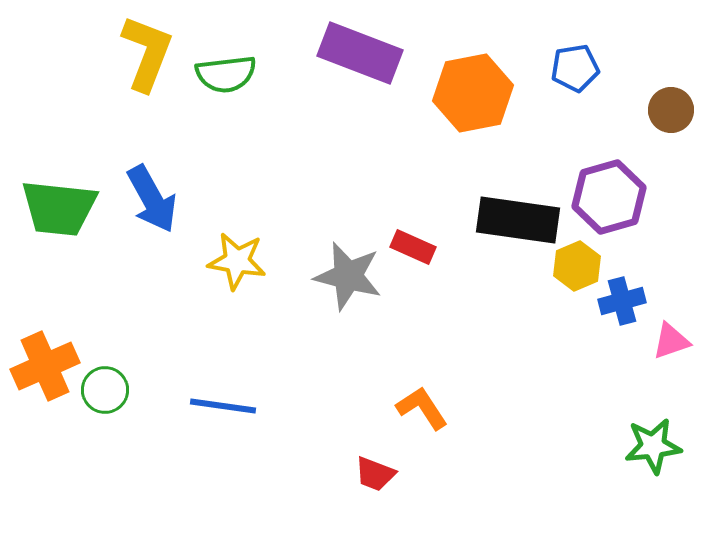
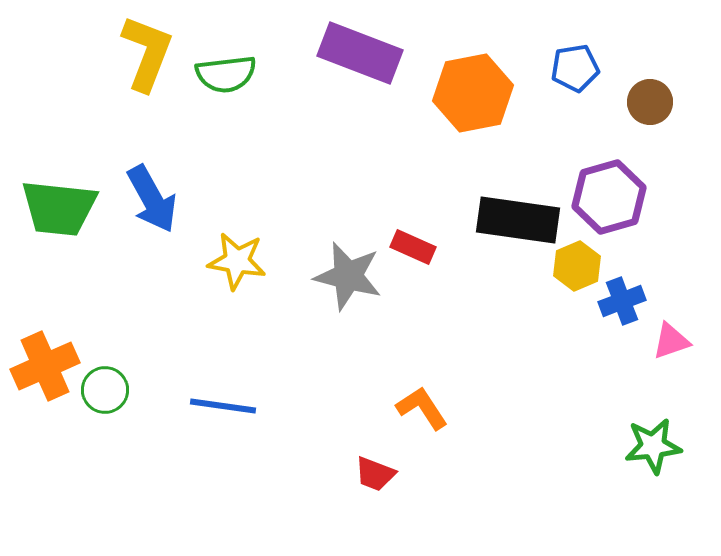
brown circle: moved 21 px left, 8 px up
blue cross: rotated 6 degrees counterclockwise
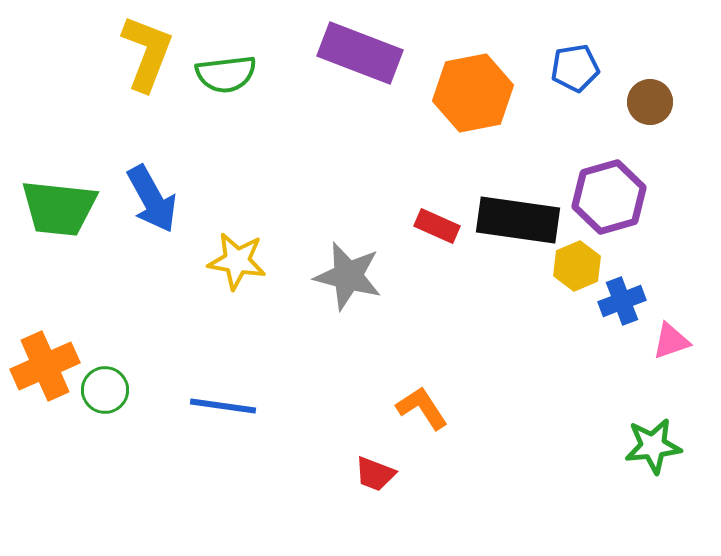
red rectangle: moved 24 px right, 21 px up
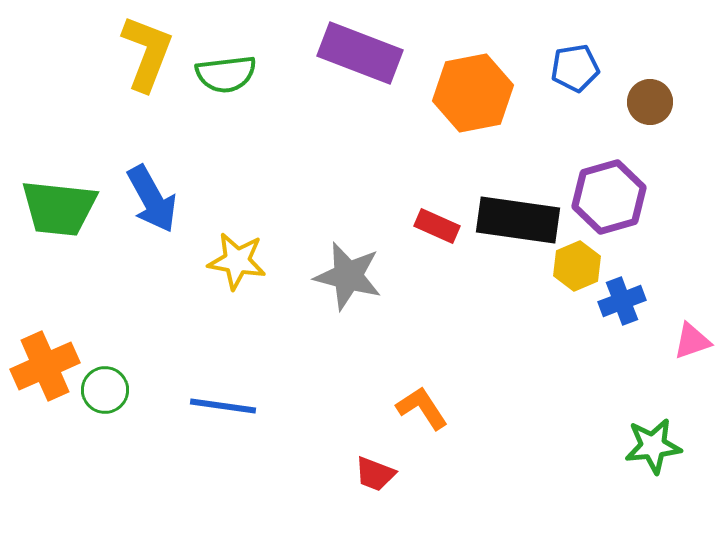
pink triangle: moved 21 px right
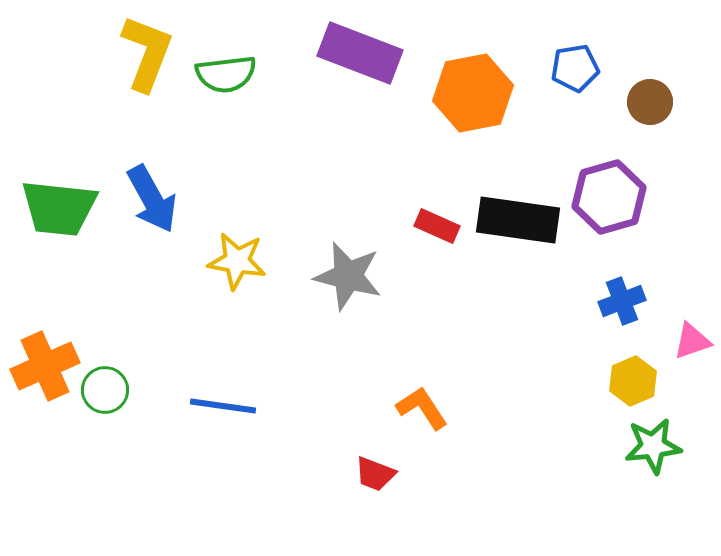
yellow hexagon: moved 56 px right, 115 px down
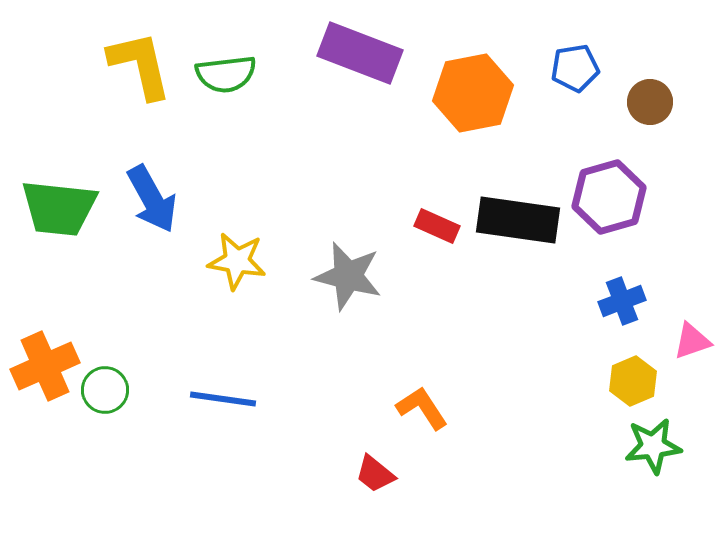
yellow L-shape: moved 7 px left, 12 px down; rotated 34 degrees counterclockwise
blue line: moved 7 px up
red trapezoid: rotated 18 degrees clockwise
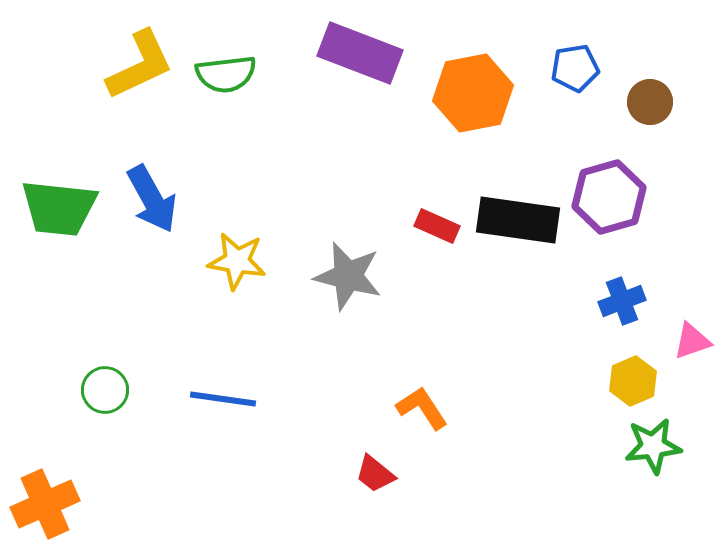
yellow L-shape: rotated 78 degrees clockwise
orange cross: moved 138 px down
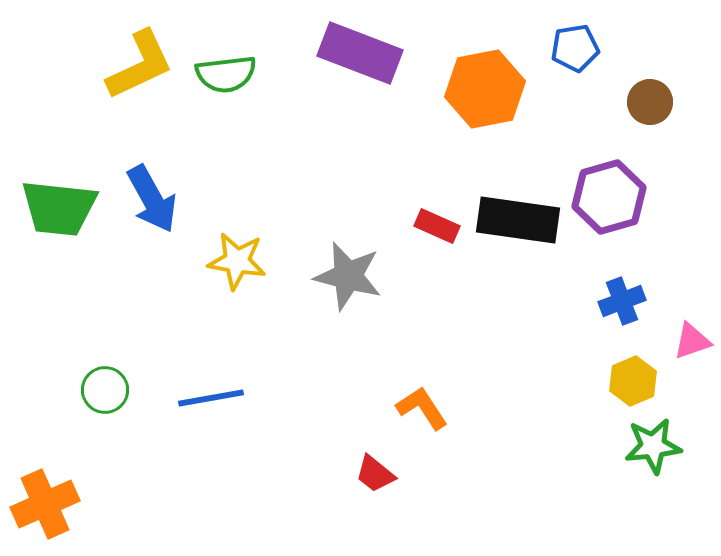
blue pentagon: moved 20 px up
orange hexagon: moved 12 px right, 4 px up
blue line: moved 12 px left, 1 px up; rotated 18 degrees counterclockwise
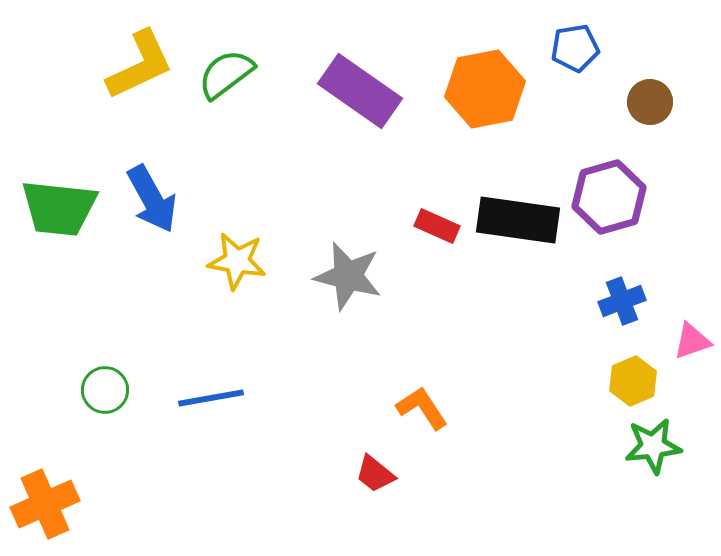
purple rectangle: moved 38 px down; rotated 14 degrees clockwise
green semicircle: rotated 150 degrees clockwise
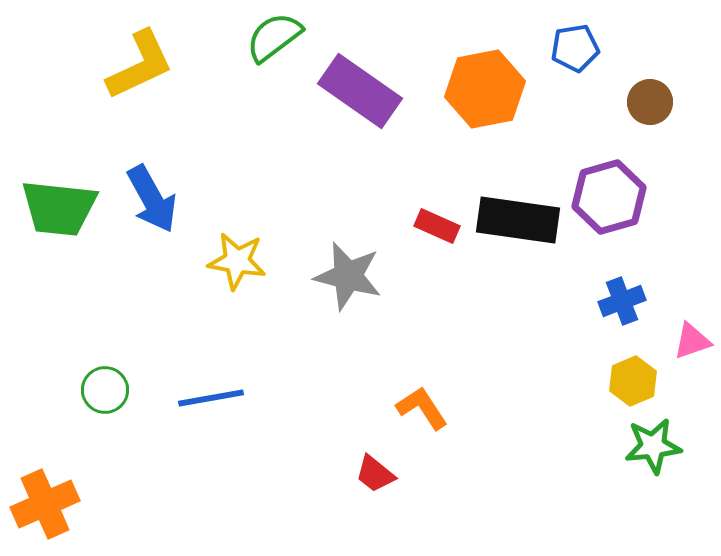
green semicircle: moved 48 px right, 37 px up
